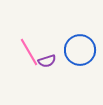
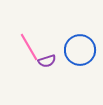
pink line: moved 5 px up
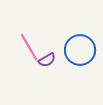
purple semicircle: moved 1 px up; rotated 12 degrees counterclockwise
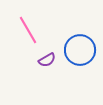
pink line: moved 1 px left, 17 px up
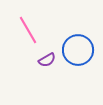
blue circle: moved 2 px left
